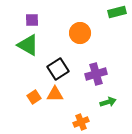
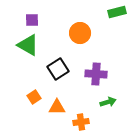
purple cross: rotated 20 degrees clockwise
orange triangle: moved 2 px right, 13 px down
orange cross: rotated 14 degrees clockwise
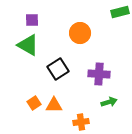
green rectangle: moved 3 px right
purple cross: moved 3 px right
orange square: moved 6 px down
green arrow: moved 1 px right
orange triangle: moved 3 px left, 2 px up
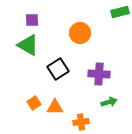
orange triangle: moved 1 px right, 2 px down
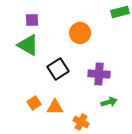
orange cross: rotated 35 degrees clockwise
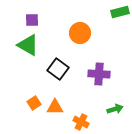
black square: rotated 20 degrees counterclockwise
green arrow: moved 6 px right, 7 px down
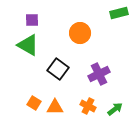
green rectangle: moved 1 px left, 1 px down
purple cross: rotated 30 degrees counterclockwise
orange square: rotated 24 degrees counterclockwise
green arrow: rotated 21 degrees counterclockwise
orange cross: moved 7 px right, 16 px up
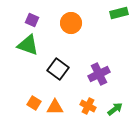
purple square: rotated 24 degrees clockwise
orange circle: moved 9 px left, 10 px up
green triangle: rotated 10 degrees counterclockwise
